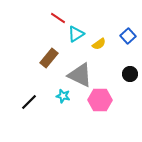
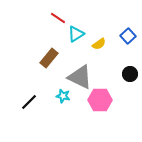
gray triangle: moved 2 px down
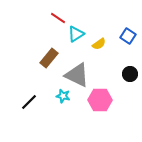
blue square: rotated 14 degrees counterclockwise
gray triangle: moved 3 px left, 2 px up
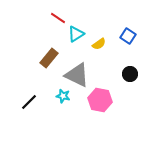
pink hexagon: rotated 10 degrees clockwise
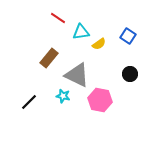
cyan triangle: moved 5 px right, 2 px up; rotated 24 degrees clockwise
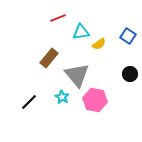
red line: rotated 56 degrees counterclockwise
gray triangle: rotated 24 degrees clockwise
cyan star: moved 1 px left, 1 px down; rotated 16 degrees clockwise
pink hexagon: moved 5 px left
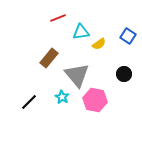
black circle: moved 6 px left
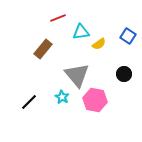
brown rectangle: moved 6 px left, 9 px up
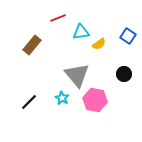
brown rectangle: moved 11 px left, 4 px up
cyan star: moved 1 px down
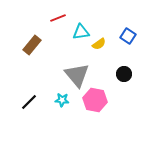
cyan star: moved 2 px down; rotated 24 degrees counterclockwise
